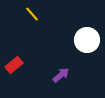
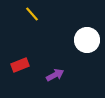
red rectangle: moved 6 px right; rotated 18 degrees clockwise
purple arrow: moved 6 px left; rotated 12 degrees clockwise
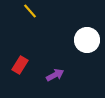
yellow line: moved 2 px left, 3 px up
red rectangle: rotated 36 degrees counterclockwise
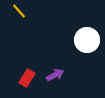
yellow line: moved 11 px left
red rectangle: moved 7 px right, 13 px down
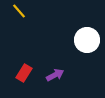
red rectangle: moved 3 px left, 5 px up
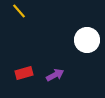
red rectangle: rotated 42 degrees clockwise
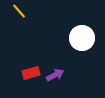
white circle: moved 5 px left, 2 px up
red rectangle: moved 7 px right
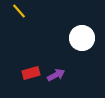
purple arrow: moved 1 px right
